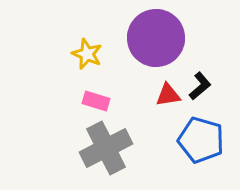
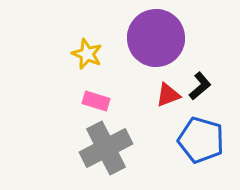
red triangle: rotated 12 degrees counterclockwise
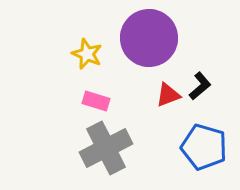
purple circle: moved 7 px left
blue pentagon: moved 3 px right, 7 px down
